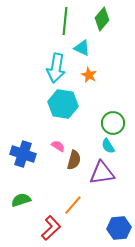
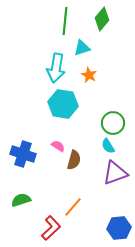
cyan triangle: rotated 42 degrees counterclockwise
purple triangle: moved 13 px right; rotated 12 degrees counterclockwise
orange line: moved 2 px down
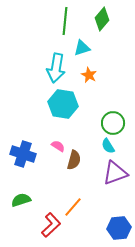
red L-shape: moved 3 px up
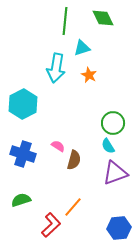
green diamond: moved 1 px right, 1 px up; rotated 65 degrees counterclockwise
cyan hexagon: moved 40 px left; rotated 24 degrees clockwise
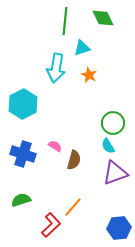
pink semicircle: moved 3 px left
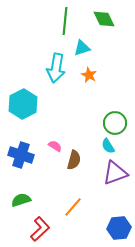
green diamond: moved 1 px right, 1 px down
green circle: moved 2 px right
blue cross: moved 2 px left, 1 px down
red L-shape: moved 11 px left, 4 px down
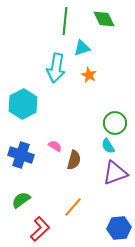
green semicircle: rotated 18 degrees counterclockwise
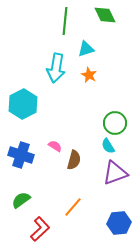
green diamond: moved 1 px right, 4 px up
cyan triangle: moved 4 px right, 1 px down
blue hexagon: moved 5 px up
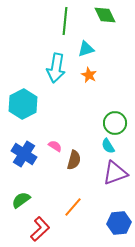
blue cross: moved 3 px right, 1 px up; rotated 15 degrees clockwise
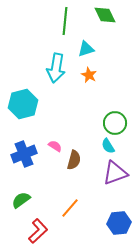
cyan hexagon: rotated 12 degrees clockwise
blue cross: rotated 35 degrees clockwise
orange line: moved 3 px left, 1 px down
red L-shape: moved 2 px left, 2 px down
